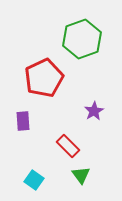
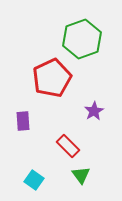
red pentagon: moved 8 px right
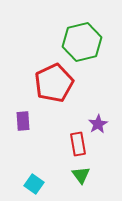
green hexagon: moved 3 px down; rotated 6 degrees clockwise
red pentagon: moved 2 px right, 5 px down
purple star: moved 4 px right, 13 px down
red rectangle: moved 10 px right, 2 px up; rotated 35 degrees clockwise
cyan square: moved 4 px down
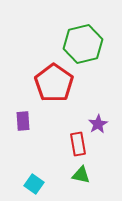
green hexagon: moved 1 px right, 2 px down
red pentagon: rotated 12 degrees counterclockwise
green triangle: rotated 42 degrees counterclockwise
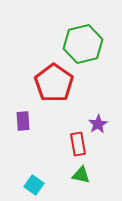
cyan square: moved 1 px down
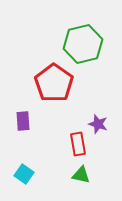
purple star: rotated 24 degrees counterclockwise
cyan square: moved 10 px left, 11 px up
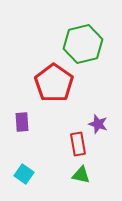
purple rectangle: moved 1 px left, 1 px down
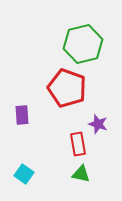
red pentagon: moved 13 px right, 5 px down; rotated 15 degrees counterclockwise
purple rectangle: moved 7 px up
green triangle: moved 1 px up
